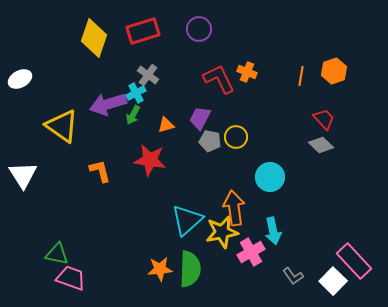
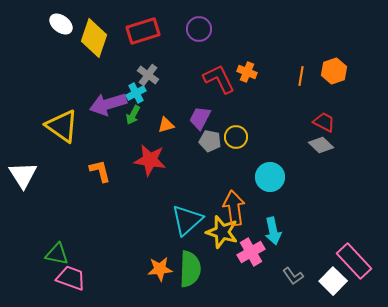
white ellipse: moved 41 px right, 55 px up; rotated 65 degrees clockwise
red trapezoid: moved 3 px down; rotated 20 degrees counterclockwise
yellow star: rotated 28 degrees clockwise
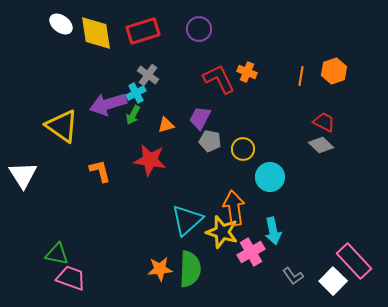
yellow diamond: moved 2 px right, 5 px up; rotated 27 degrees counterclockwise
yellow circle: moved 7 px right, 12 px down
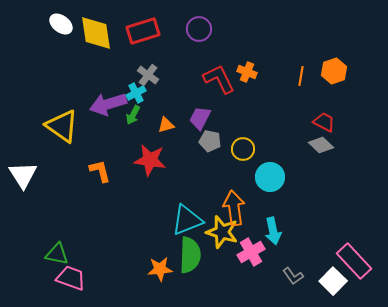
cyan triangle: rotated 20 degrees clockwise
green semicircle: moved 14 px up
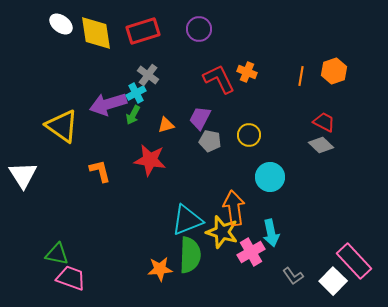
yellow circle: moved 6 px right, 14 px up
cyan arrow: moved 2 px left, 2 px down
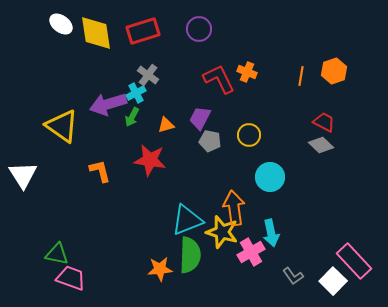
green arrow: moved 1 px left, 2 px down
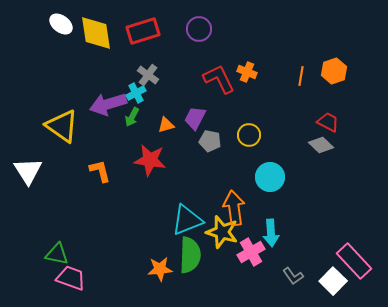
purple trapezoid: moved 5 px left
red trapezoid: moved 4 px right
white triangle: moved 5 px right, 4 px up
cyan arrow: rotated 8 degrees clockwise
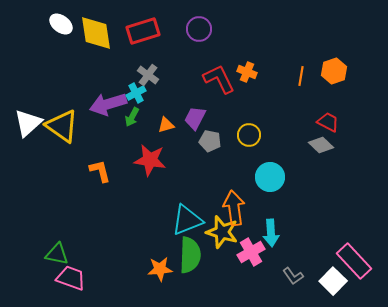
white triangle: moved 48 px up; rotated 20 degrees clockwise
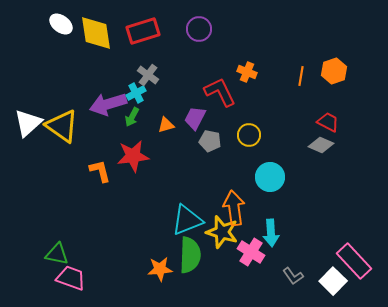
red L-shape: moved 1 px right, 13 px down
gray diamond: rotated 20 degrees counterclockwise
red star: moved 17 px left, 4 px up; rotated 16 degrees counterclockwise
pink cross: rotated 28 degrees counterclockwise
